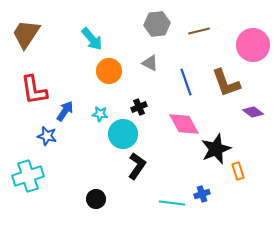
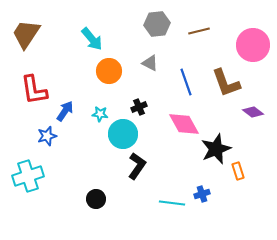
blue star: rotated 30 degrees counterclockwise
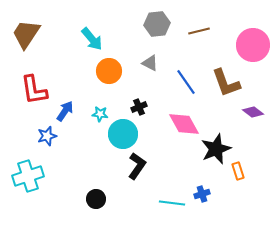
blue line: rotated 16 degrees counterclockwise
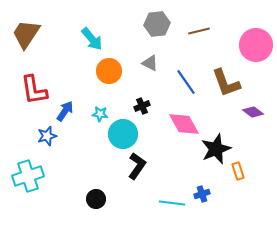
pink circle: moved 3 px right
black cross: moved 3 px right, 1 px up
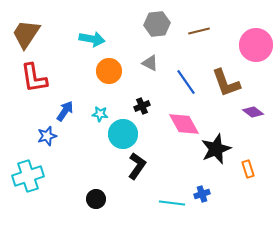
cyan arrow: rotated 40 degrees counterclockwise
red L-shape: moved 12 px up
orange rectangle: moved 10 px right, 2 px up
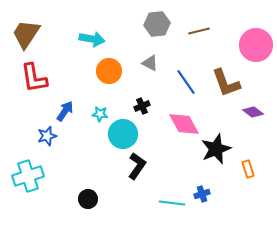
black circle: moved 8 px left
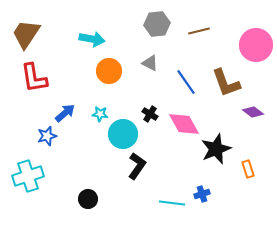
black cross: moved 8 px right, 8 px down; rotated 35 degrees counterclockwise
blue arrow: moved 2 px down; rotated 15 degrees clockwise
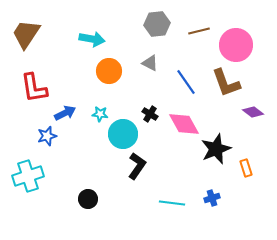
pink circle: moved 20 px left
red L-shape: moved 10 px down
blue arrow: rotated 15 degrees clockwise
orange rectangle: moved 2 px left, 1 px up
blue cross: moved 10 px right, 4 px down
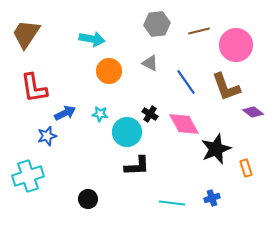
brown L-shape: moved 4 px down
cyan circle: moved 4 px right, 2 px up
black L-shape: rotated 52 degrees clockwise
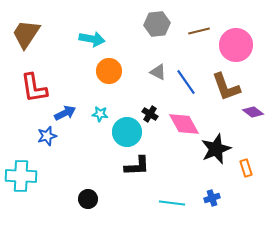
gray triangle: moved 8 px right, 9 px down
cyan cross: moved 7 px left; rotated 20 degrees clockwise
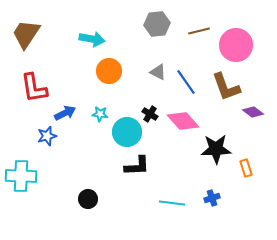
pink diamond: moved 1 px left, 3 px up; rotated 12 degrees counterclockwise
black star: rotated 20 degrees clockwise
